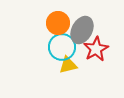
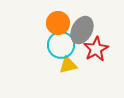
cyan circle: moved 1 px left, 2 px up
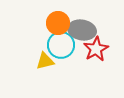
gray ellipse: rotated 72 degrees clockwise
yellow triangle: moved 23 px left, 4 px up
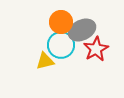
orange circle: moved 3 px right, 1 px up
gray ellipse: rotated 36 degrees counterclockwise
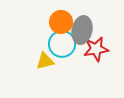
gray ellipse: rotated 52 degrees counterclockwise
cyan circle: moved 1 px right, 1 px up
red star: rotated 20 degrees clockwise
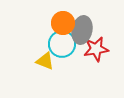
orange circle: moved 2 px right, 1 px down
yellow triangle: rotated 36 degrees clockwise
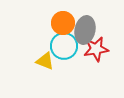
gray ellipse: moved 3 px right
cyan circle: moved 2 px right, 2 px down
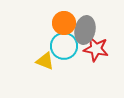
orange circle: moved 1 px right
red star: rotated 20 degrees clockwise
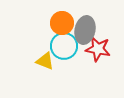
orange circle: moved 2 px left
red star: moved 2 px right
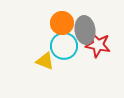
gray ellipse: rotated 20 degrees counterclockwise
red star: moved 4 px up
